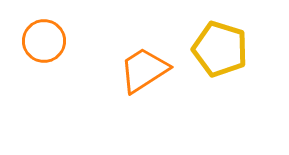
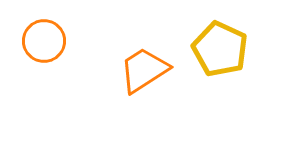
yellow pentagon: rotated 8 degrees clockwise
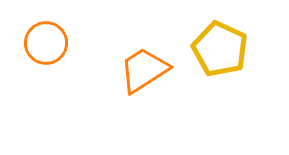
orange circle: moved 2 px right, 2 px down
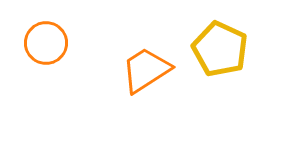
orange trapezoid: moved 2 px right
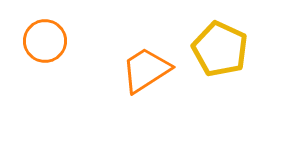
orange circle: moved 1 px left, 2 px up
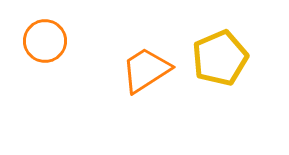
yellow pentagon: moved 9 px down; rotated 24 degrees clockwise
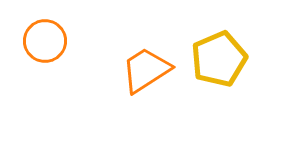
yellow pentagon: moved 1 px left, 1 px down
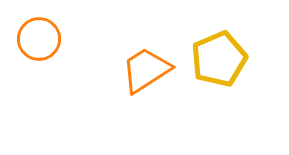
orange circle: moved 6 px left, 2 px up
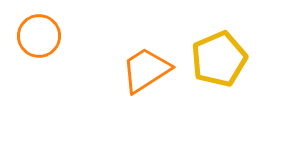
orange circle: moved 3 px up
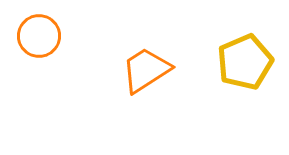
yellow pentagon: moved 26 px right, 3 px down
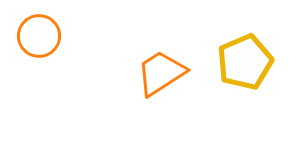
orange trapezoid: moved 15 px right, 3 px down
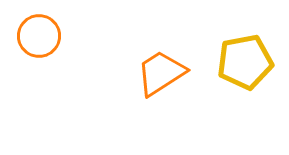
yellow pentagon: rotated 12 degrees clockwise
